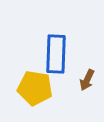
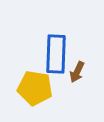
brown arrow: moved 10 px left, 8 px up
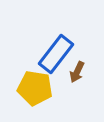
blue rectangle: rotated 36 degrees clockwise
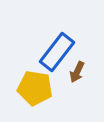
blue rectangle: moved 1 px right, 2 px up
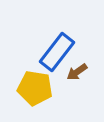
brown arrow: rotated 30 degrees clockwise
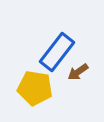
brown arrow: moved 1 px right
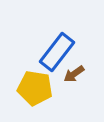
brown arrow: moved 4 px left, 2 px down
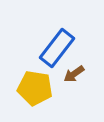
blue rectangle: moved 4 px up
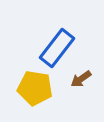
brown arrow: moved 7 px right, 5 px down
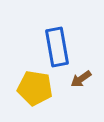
blue rectangle: moved 1 px up; rotated 48 degrees counterclockwise
